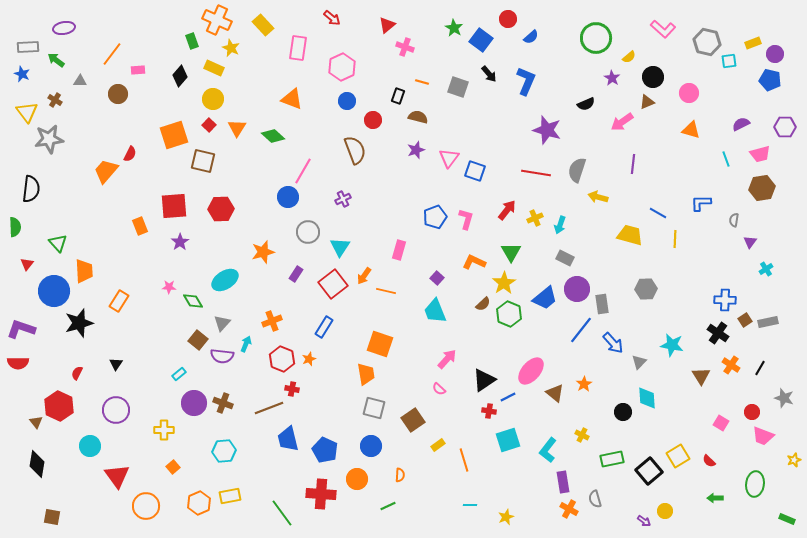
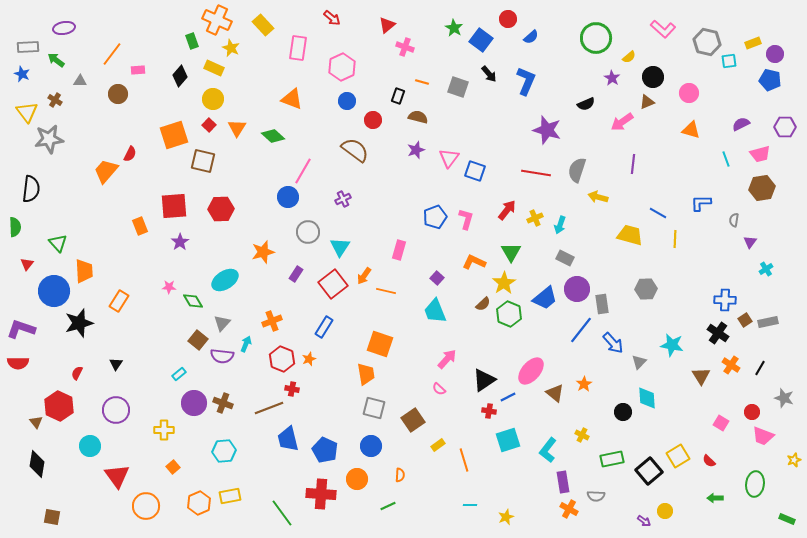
brown semicircle at (355, 150): rotated 32 degrees counterclockwise
gray semicircle at (595, 499): moved 1 px right, 3 px up; rotated 72 degrees counterclockwise
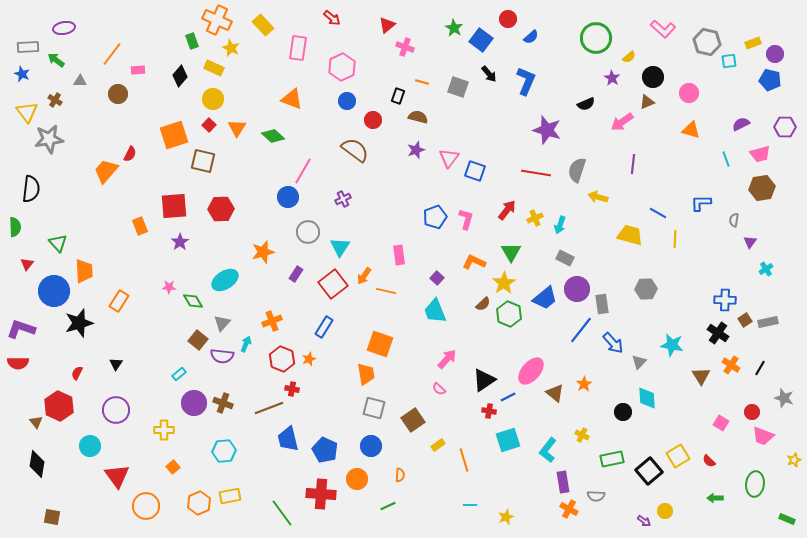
pink rectangle at (399, 250): moved 5 px down; rotated 24 degrees counterclockwise
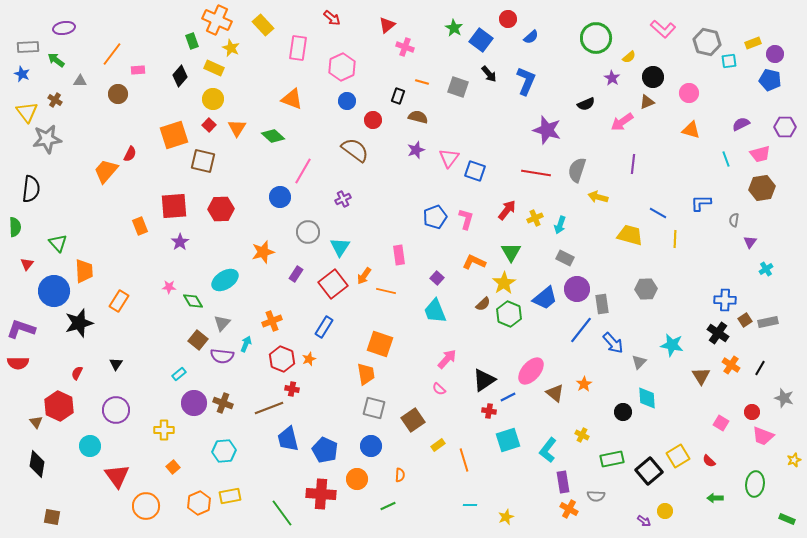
gray star at (49, 139): moved 2 px left
blue circle at (288, 197): moved 8 px left
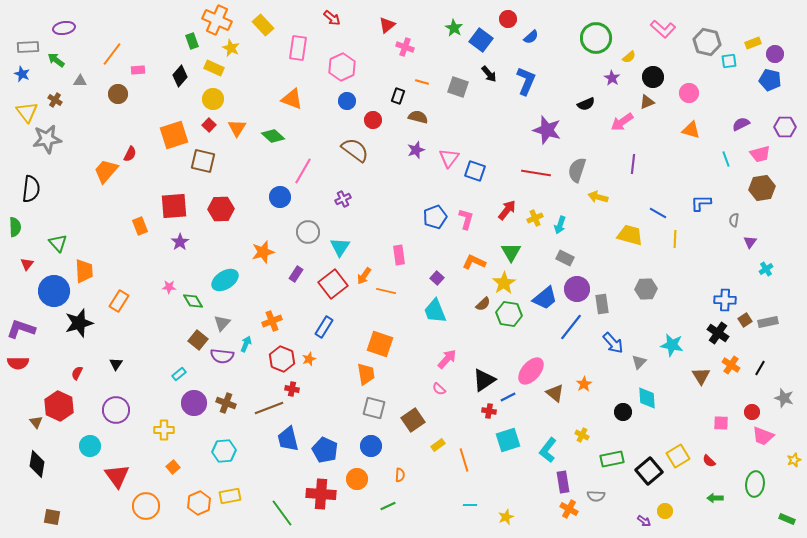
green hexagon at (509, 314): rotated 15 degrees counterclockwise
blue line at (581, 330): moved 10 px left, 3 px up
brown cross at (223, 403): moved 3 px right
pink square at (721, 423): rotated 28 degrees counterclockwise
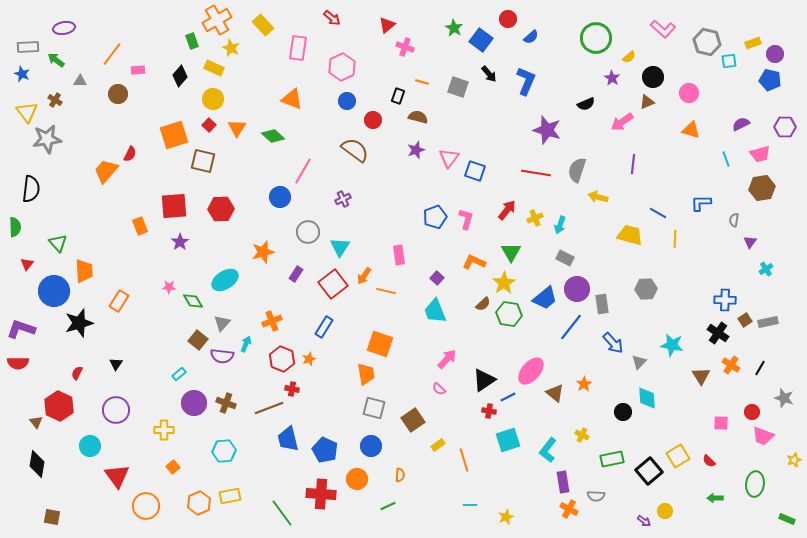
orange cross at (217, 20): rotated 36 degrees clockwise
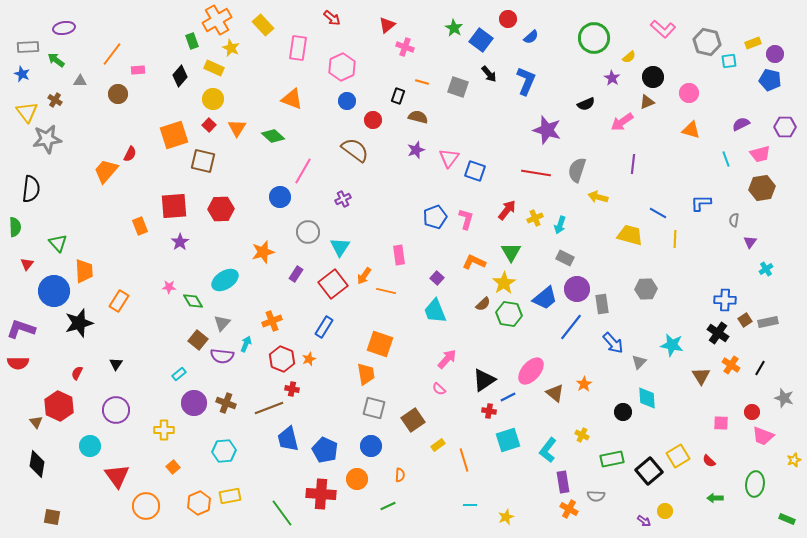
green circle at (596, 38): moved 2 px left
